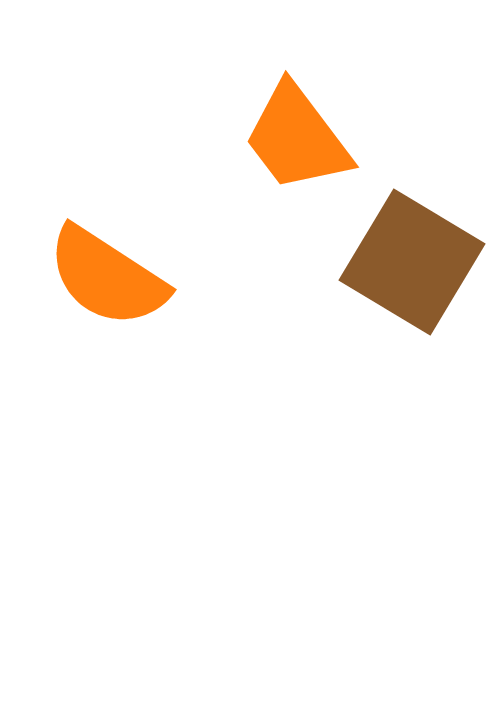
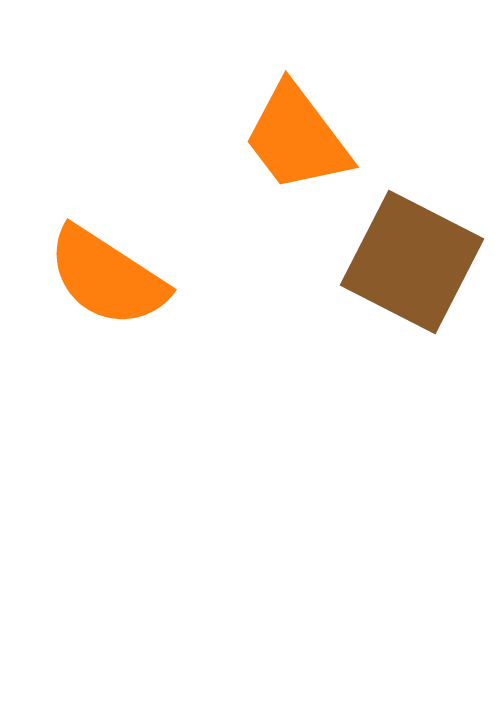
brown square: rotated 4 degrees counterclockwise
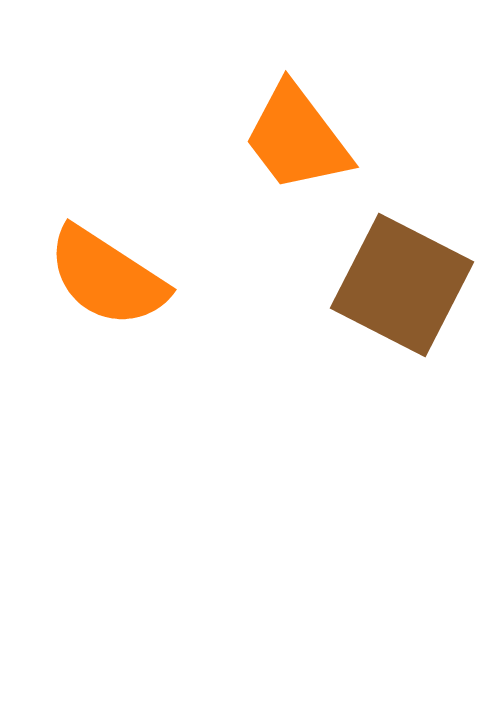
brown square: moved 10 px left, 23 px down
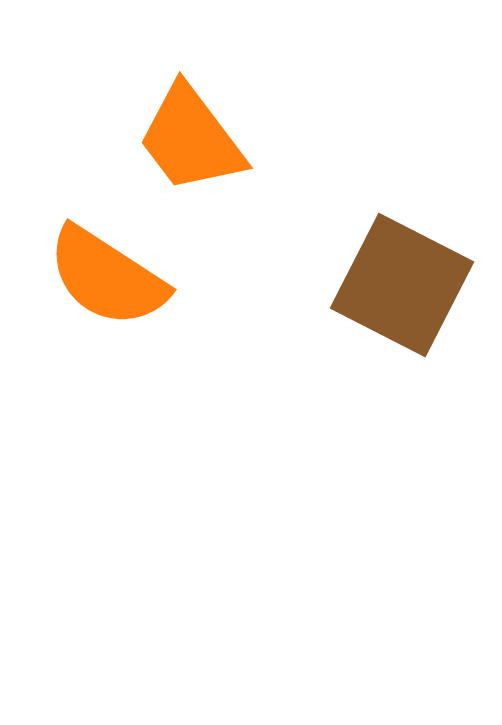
orange trapezoid: moved 106 px left, 1 px down
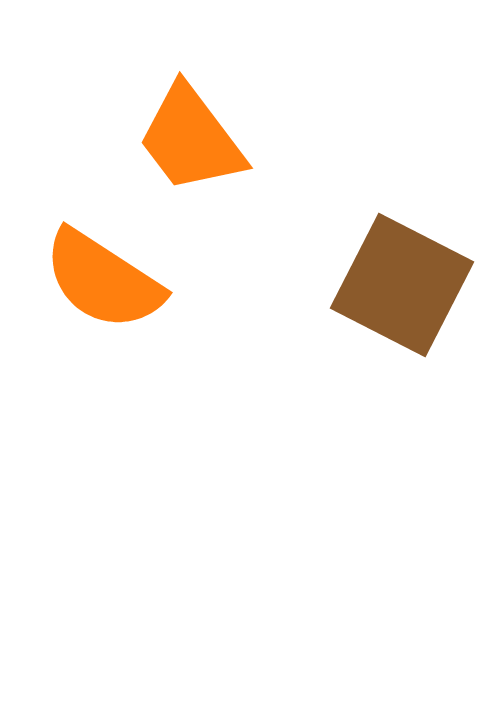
orange semicircle: moved 4 px left, 3 px down
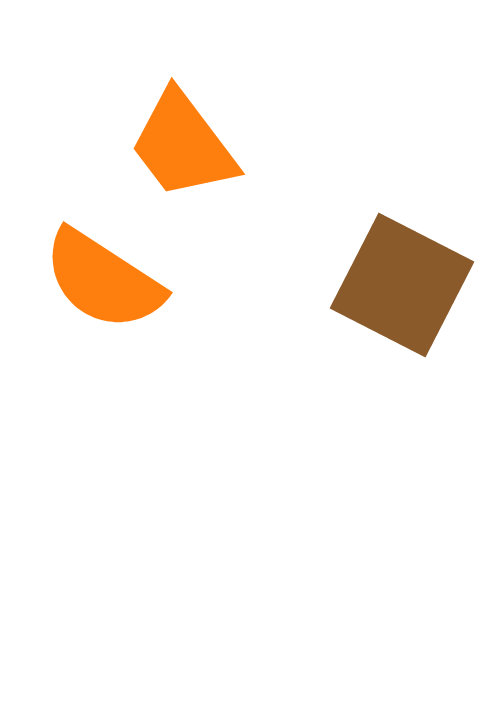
orange trapezoid: moved 8 px left, 6 px down
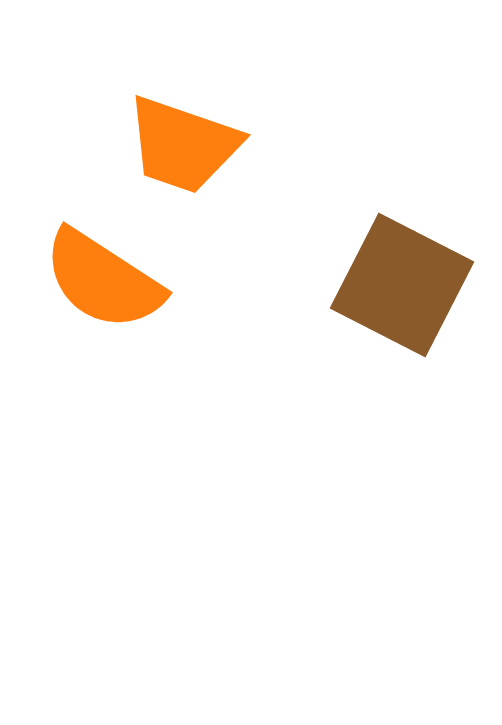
orange trapezoid: rotated 34 degrees counterclockwise
